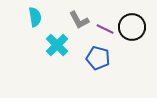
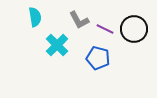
black circle: moved 2 px right, 2 px down
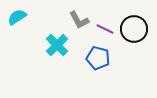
cyan semicircle: moved 18 px left; rotated 114 degrees counterclockwise
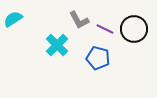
cyan semicircle: moved 4 px left, 2 px down
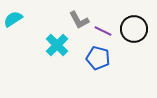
purple line: moved 2 px left, 2 px down
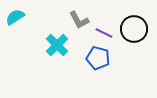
cyan semicircle: moved 2 px right, 2 px up
purple line: moved 1 px right, 2 px down
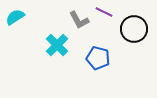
purple line: moved 21 px up
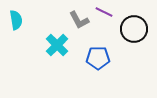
cyan semicircle: moved 1 px right, 3 px down; rotated 114 degrees clockwise
blue pentagon: rotated 15 degrees counterclockwise
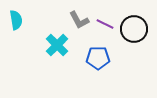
purple line: moved 1 px right, 12 px down
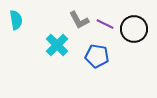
blue pentagon: moved 1 px left, 2 px up; rotated 10 degrees clockwise
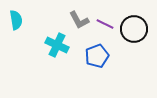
cyan cross: rotated 20 degrees counterclockwise
blue pentagon: rotated 30 degrees counterclockwise
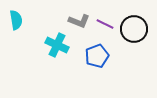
gray L-shape: moved 1 px down; rotated 40 degrees counterclockwise
